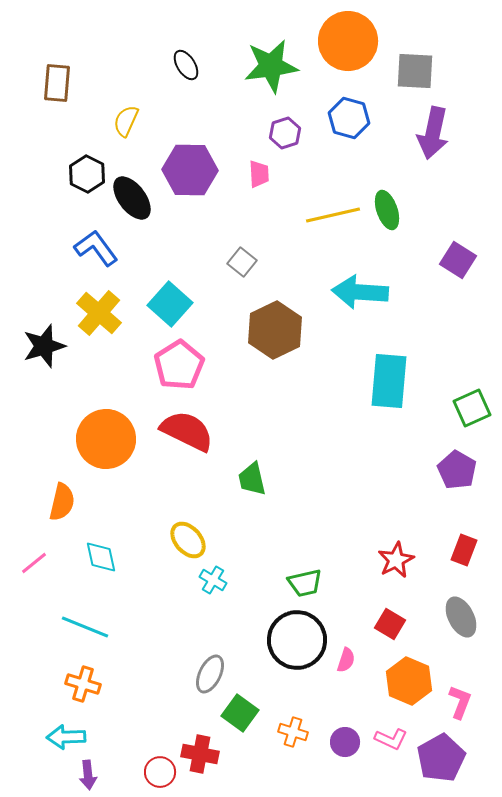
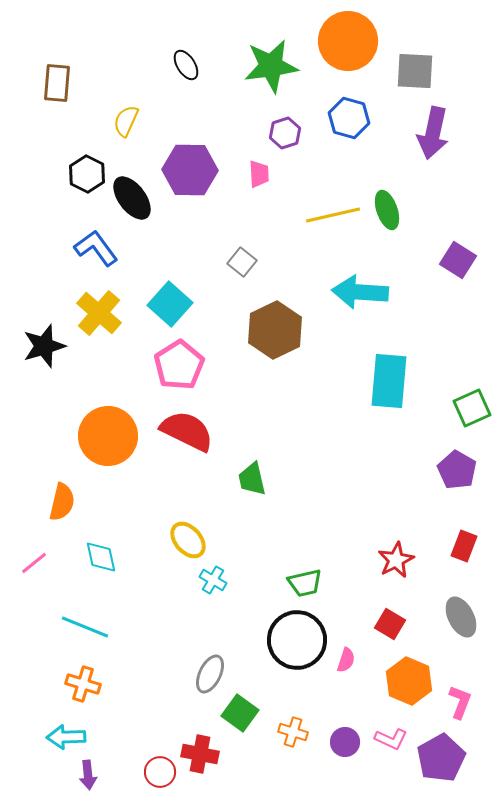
orange circle at (106, 439): moved 2 px right, 3 px up
red rectangle at (464, 550): moved 4 px up
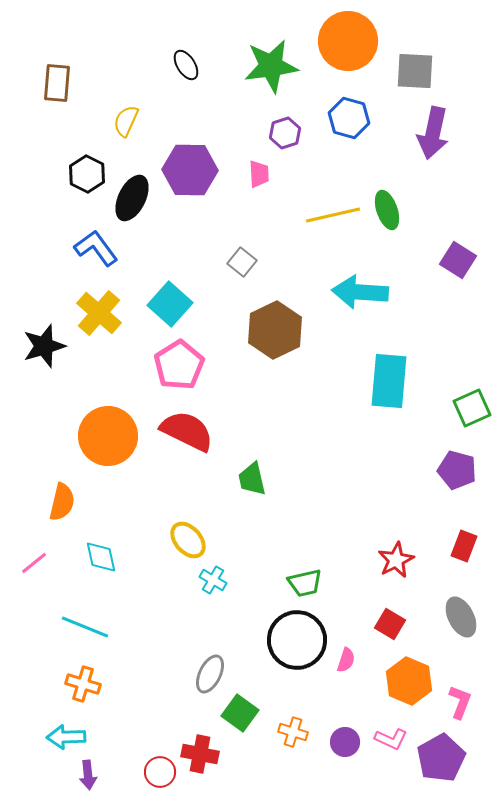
black ellipse at (132, 198): rotated 63 degrees clockwise
purple pentagon at (457, 470): rotated 15 degrees counterclockwise
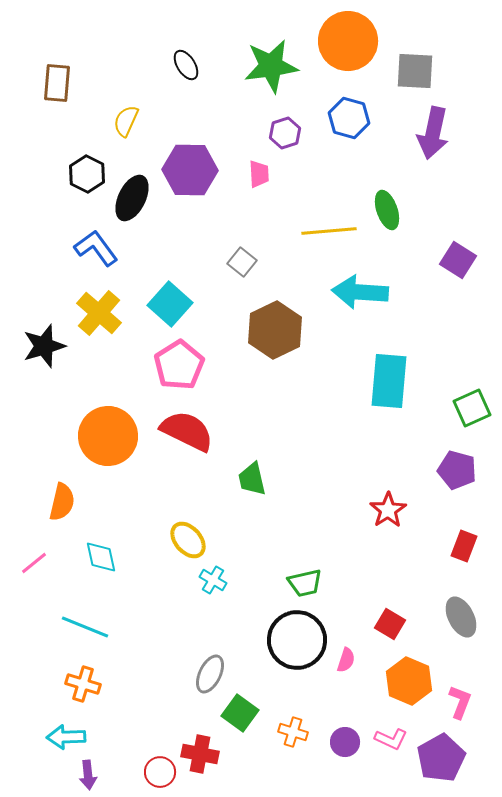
yellow line at (333, 215): moved 4 px left, 16 px down; rotated 8 degrees clockwise
red star at (396, 560): moved 8 px left, 50 px up; rotated 6 degrees counterclockwise
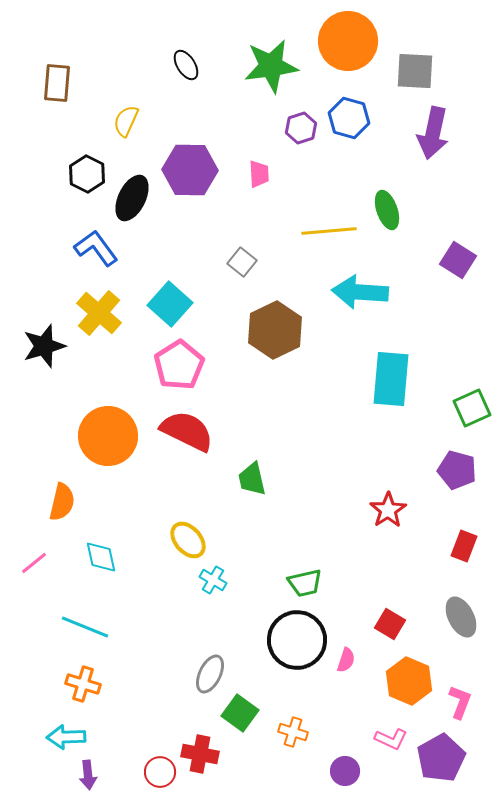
purple hexagon at (285, 133): moved 16 px right, 5 px up
cyan rectangle at (389, 381): moved 2 px right, 2 px up
purple circle at (345, 742): moved 29 px down
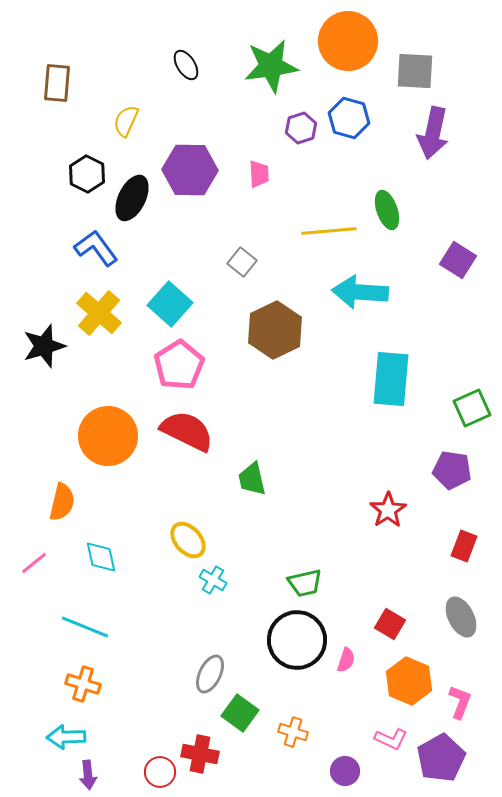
purple pentagon at (457, 470): moved 5 px left; rotated 6 degrees counterclockwise
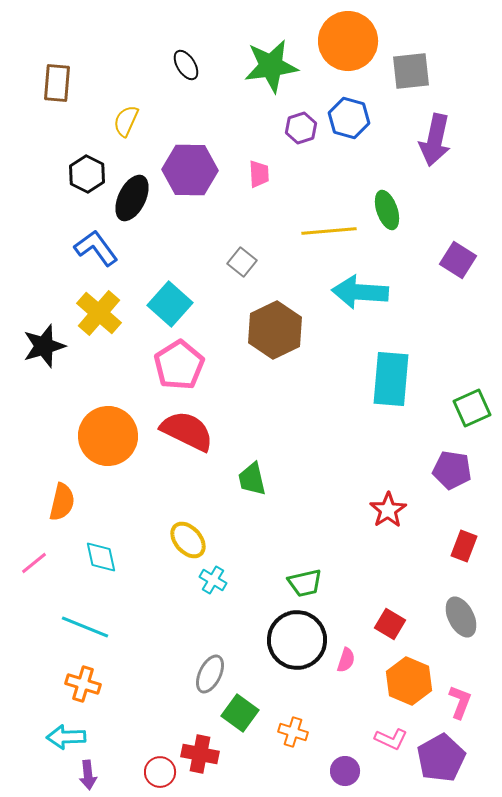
gray square at (415, 71): moved 4 px left; rotated 9 degrees counterclockwise
purple arrow at (433, 133): moved 2 px right, 7 px down
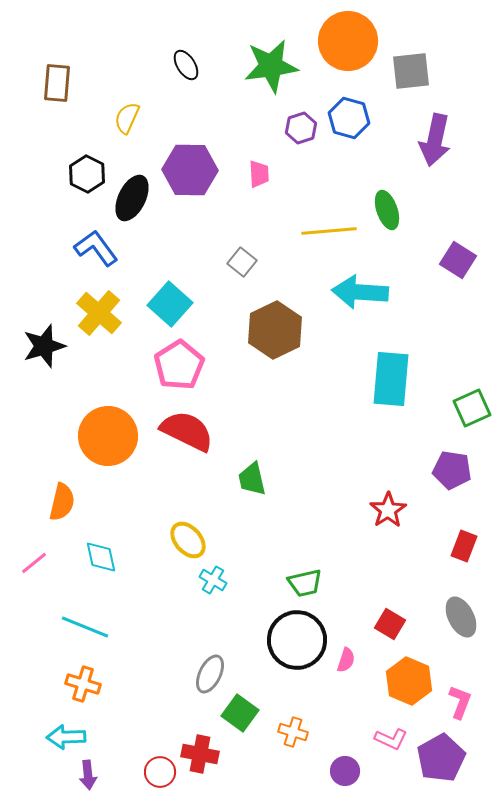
yellow semicircle at (126, 121): moved 1 px right, 3 px up
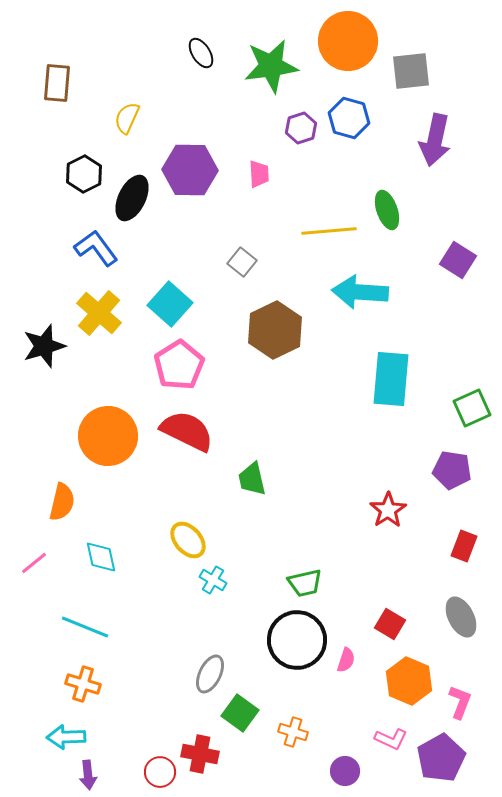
black ellipse at (186, 65): moved 15 px right, 12 px up
black hexagon at (87, 174): moved 3 px left; rotated 6 degrees clockwise
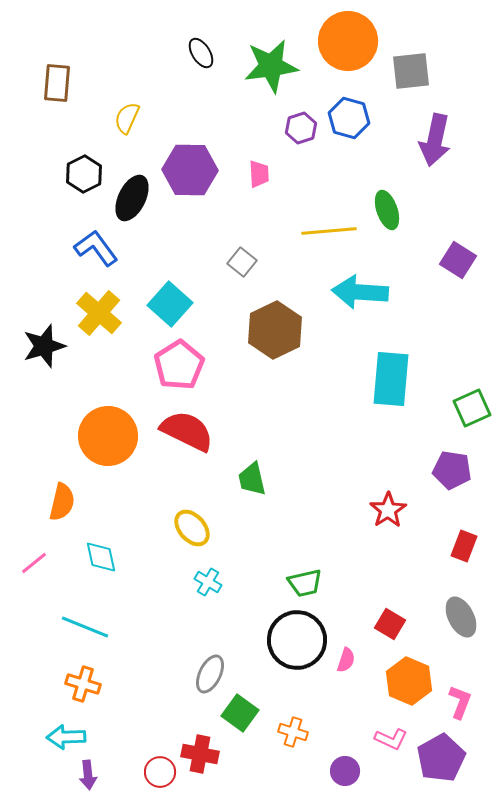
yellow ellipse at (188, 540): moved 4 px right, 12 px up
cyan cross at (213, 580): moved 5 px left, 2 px down
